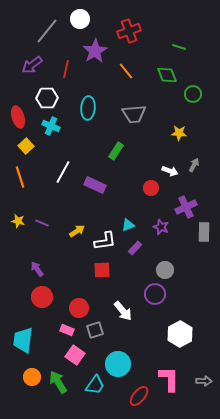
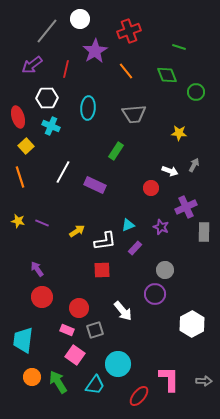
green circle at (193, 94): moved 3 px right, 2 px up
white hexagon at (180, 334): moved 12 px right, 10 px up
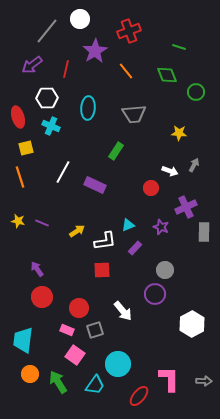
yellow square at (26, 146): moved 2 px down; rotated 28 degrees clockwise
orange circle at (32, 377): moved 2 px left, 3 px up
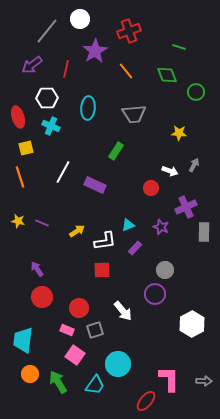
red ellipse at (139, 396): moved 7 px right, 5 px down
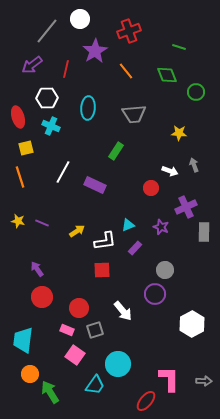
gray arrow at (194, 165): rotated 48 degrees counterclockwise
green arrow at (58, 382): moved 8 px left, 10 px down
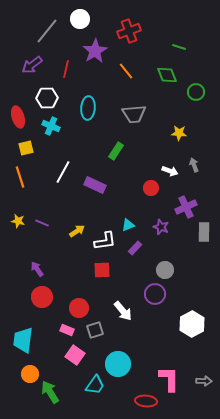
red ellipse at (146, 401): rotated 55 degrees clockwise
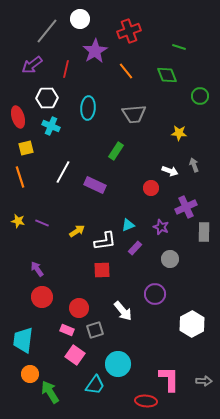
green circle at (196, 92): moved 4 px right, 4 px down
gray circle at (165, 270): moved 5 px right, 11 px up
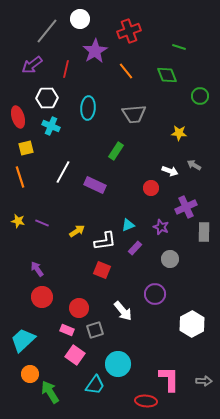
gray arrow at (194, 165): rotated 40 degrees counterclockwise
red square at (102, 270): rotated 24 degrees clockwise
cyan trapezoid at (23, 340): rotated 40 degrees clockwise
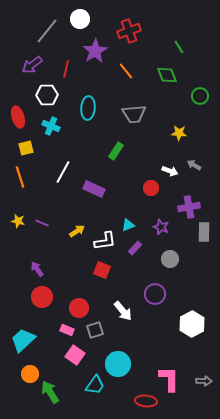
green line at (179, 47): rotated 40 degrees clockwise
white hexagon at (47, 98): moved 3 px up
purple rectangle at (95, 185): moved 1 px left, 4 px down
purple cross at (186, 207): moved 3 px right; rotated 15 degrees clockwise
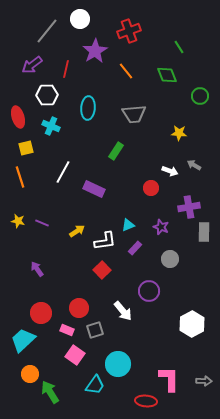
red square at (102, 270): rotated 24 degrees clockwise
purple circle at (155, 294): moved 6 px left, 3 px up
red circle at (42, 297): moved 1 px left, 16 px down
